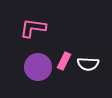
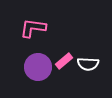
pink rectangle: rotated 24 degrees clockwise
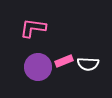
pink rectangle: rotated 18 degrees clockwise
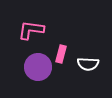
pink L-shape: moved 2 px left, 2 px down
pink rectangle: moved 3 px left, 7 px up; rotated 54 degrees counterclockwise
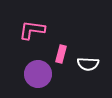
pink L-shape: moved 1 px right
purple circle: moved 7 px down
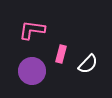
white semicircle: rotated 50 degrees counterclockwise
purple circle: moved 6 px left, 3 px up
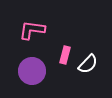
pink rectangle: moved 4 px right, 1 px down
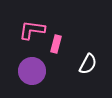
pink rectangle: moved 9 px left, 11 px up
white semicircle: rotated 15 degrees counterclockwise
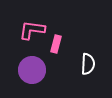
white semicircle: rotated 25 degrees counterclockwise
purple circle: moved 1 px up
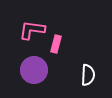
white semicircle: moved 11 px down
purple circle: moved 2 px right
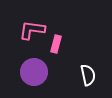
purple circle: moved 2 px down
white semicircle: rotated 15 degrees counterclockwise
